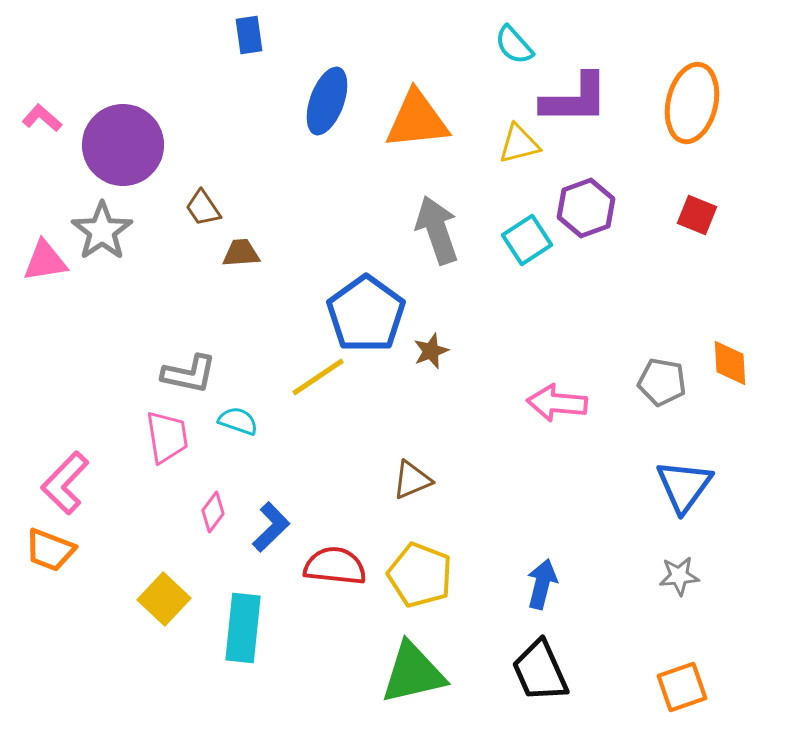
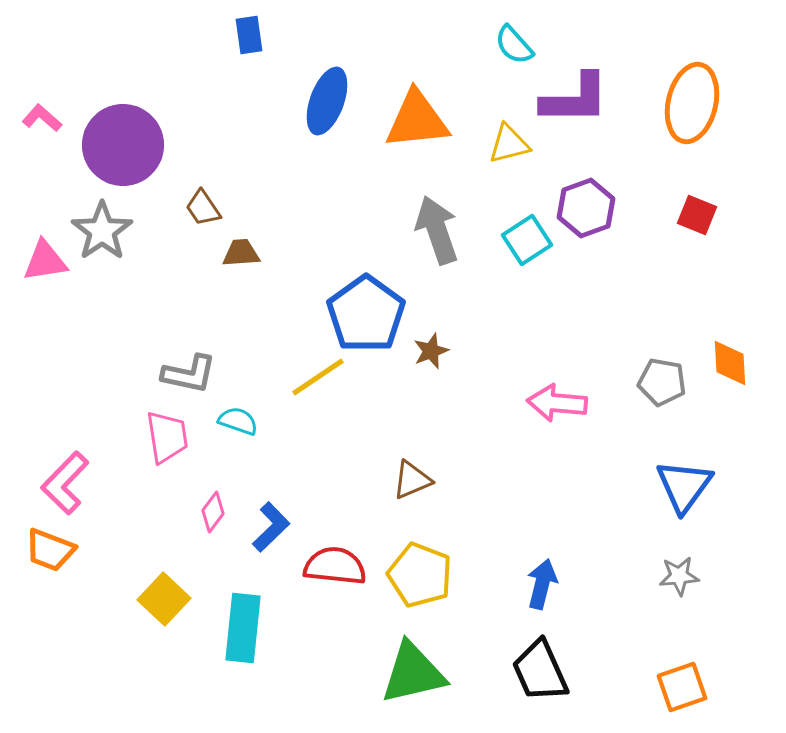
yellow triangle at (519, 144): moved 10 px left
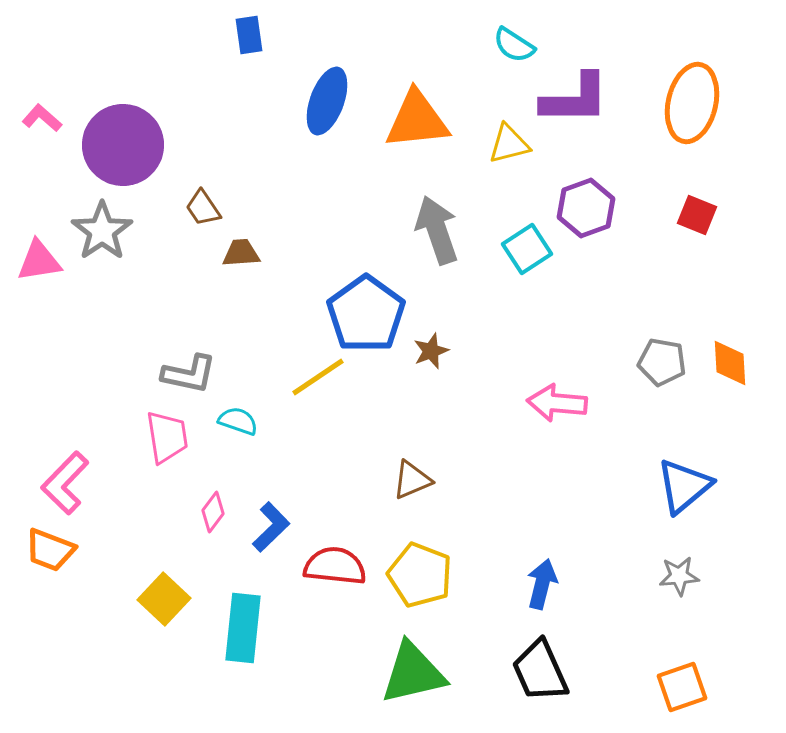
cyan semicircle at (514, 45): rotated 15 degrees counterclockwise
cyan square at (527, 240): moved 9 px down
pink triangle at (45, 261): moved 6 px left
gray pentagon at (662, 382): moved 20 px up
blue triangle at (684, 486): rotated 14 degrees clockwise
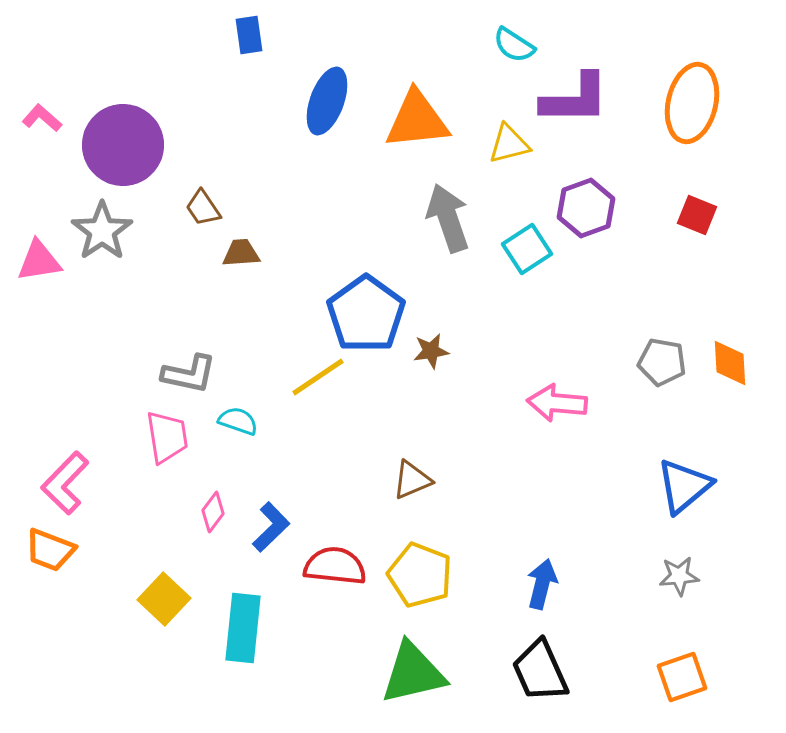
gray arrow at (437, 230): moved 11 px right, 12 px up
brown star at (431, 351): rotated 12 degrees clockwise
orange square at (682, 687): moved 10 px up
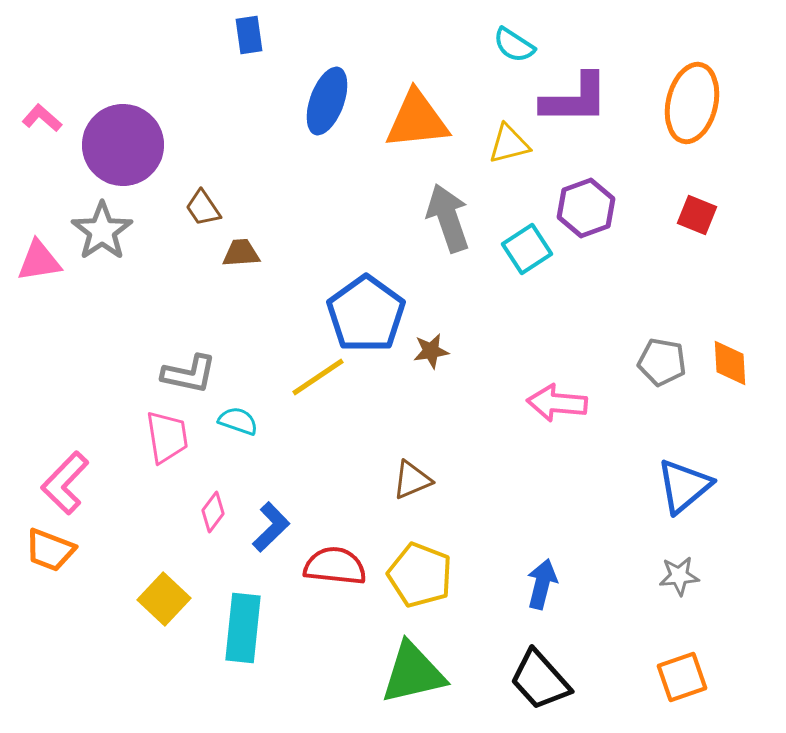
black trapezoid at (540, 671): moved 9 px down; rotated 18 degrees counterclockwise
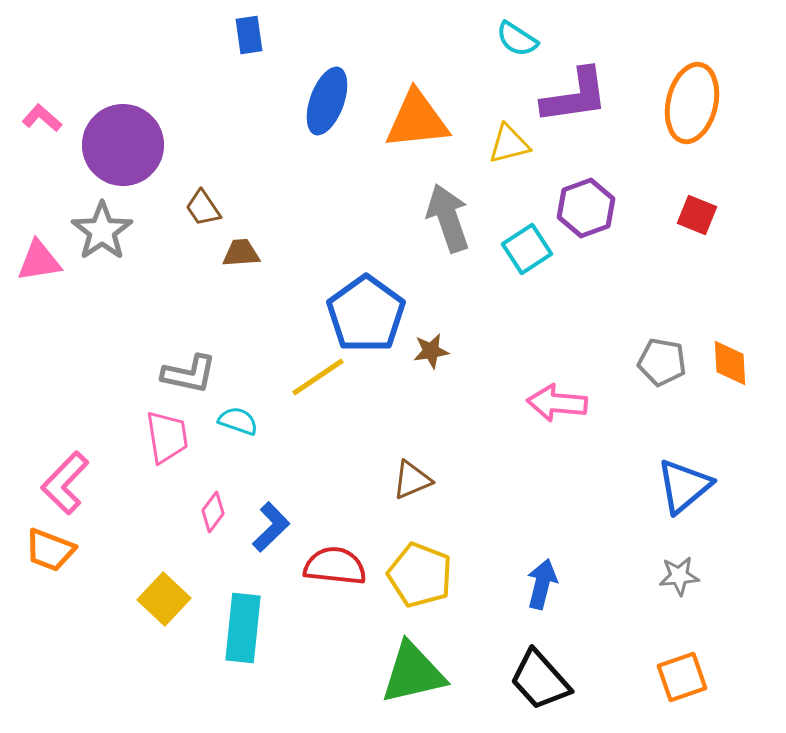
cyan semicircle at (514, 45): moved 3 px right, 6 px up
purple L-shape at (575, 99): moved 3 px up; rotated 8 degrees counterclockwise
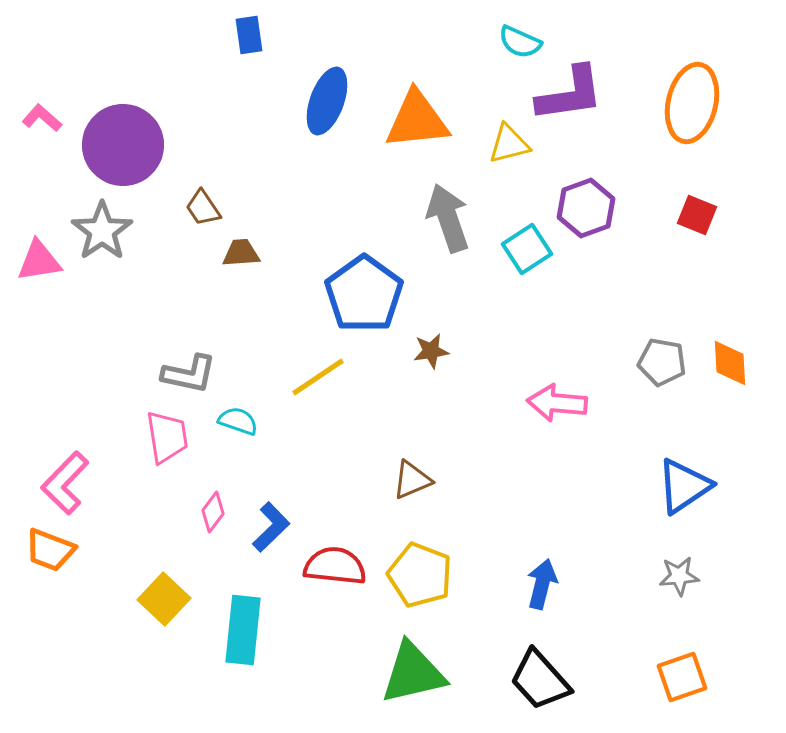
cyan semicircle at (517, 39): moved 3 px right, 3 px down; rotated 9 degrees counterclockwise
purple L-shape at (575, 96): moved 5 px left, 2 px up
blue pentagon at (366, 314): moved 2 px left, 20 px up
blue triangle at (684, 486): rotated 6 degrees clockwise
cyan rectangle at (243, 628): moved 2 px down
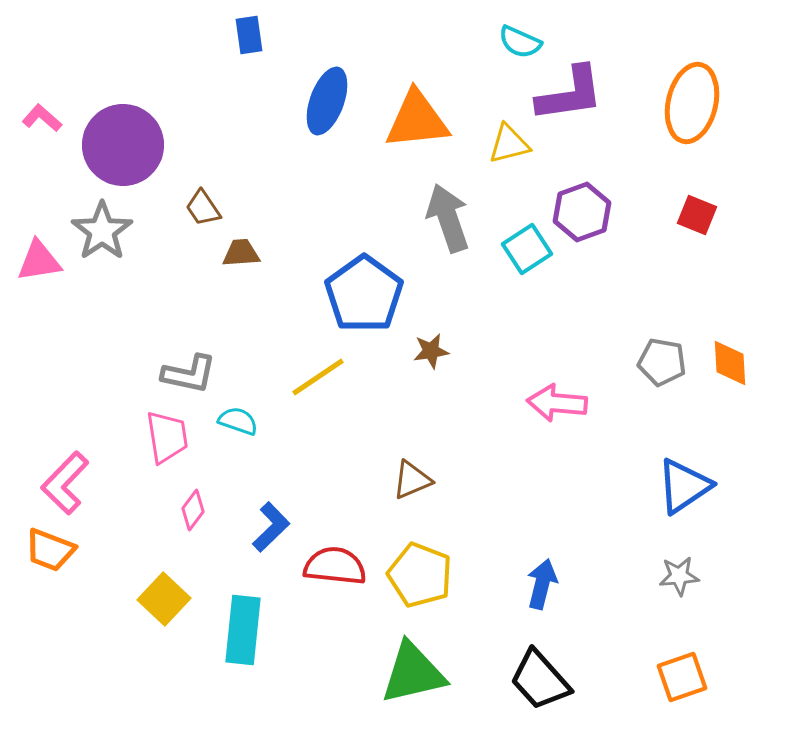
purple hexagon at (586, 208): moved 4 px left, 4 px down
pink diamond at (213, 512): moved 20 px left, 2 px up
